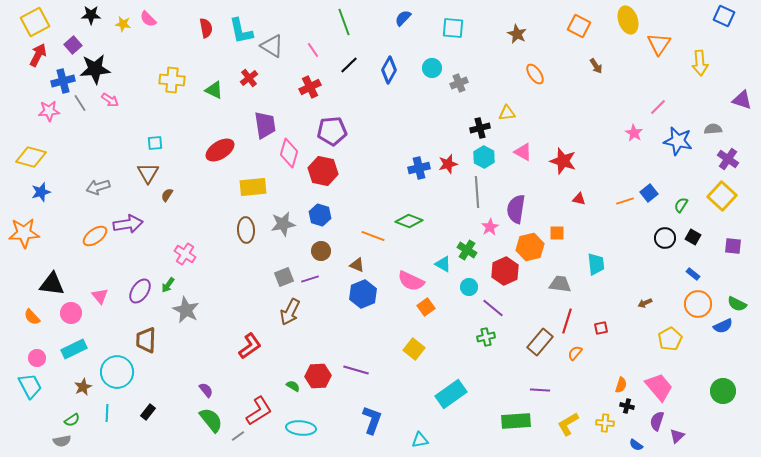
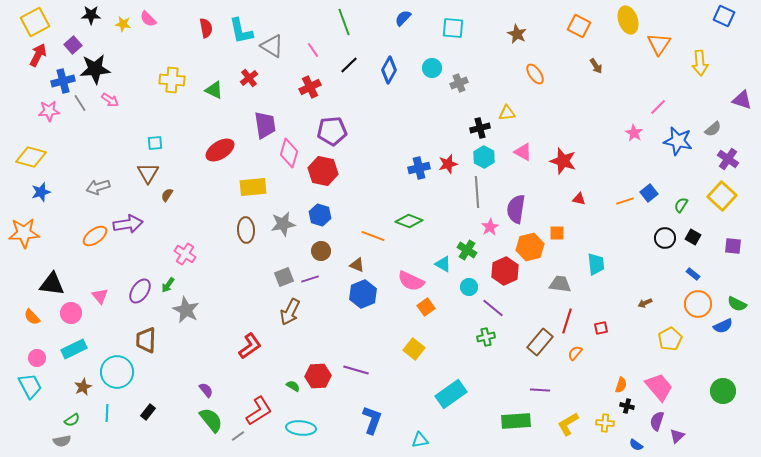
gray semicircle at (713, 129): rotated 144 degrees clockwise
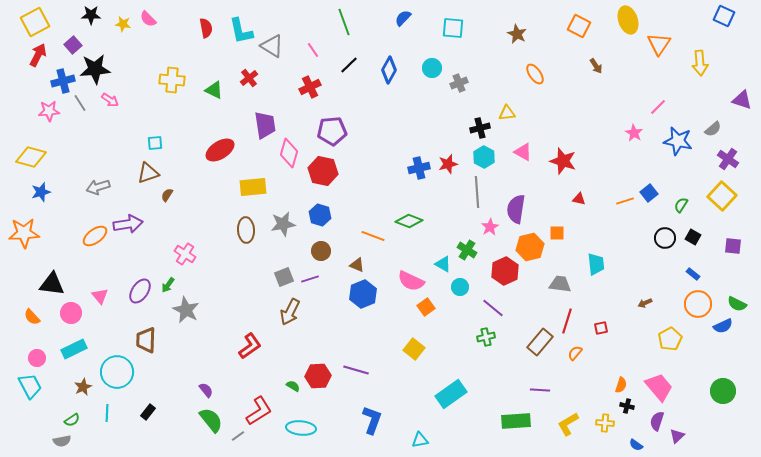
brown triangle at (148, 173): rotated 40 degrees clockwise
cyan circle at (469, 287): moved 9 px left
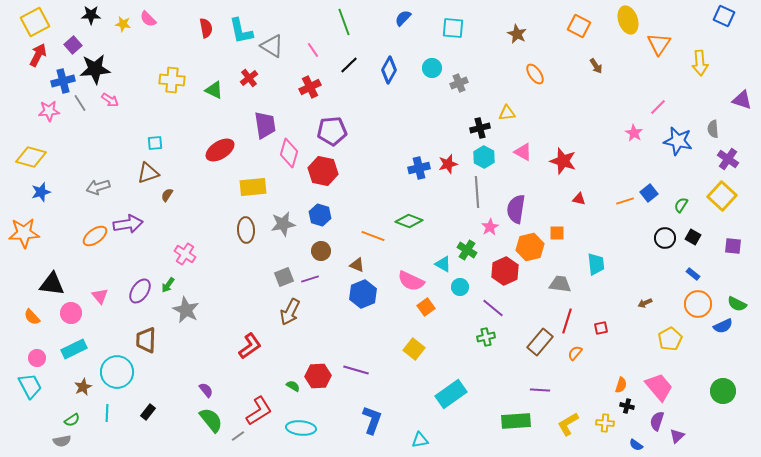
gray semicircle at (713, 129): rotated 126 degrees clockwise
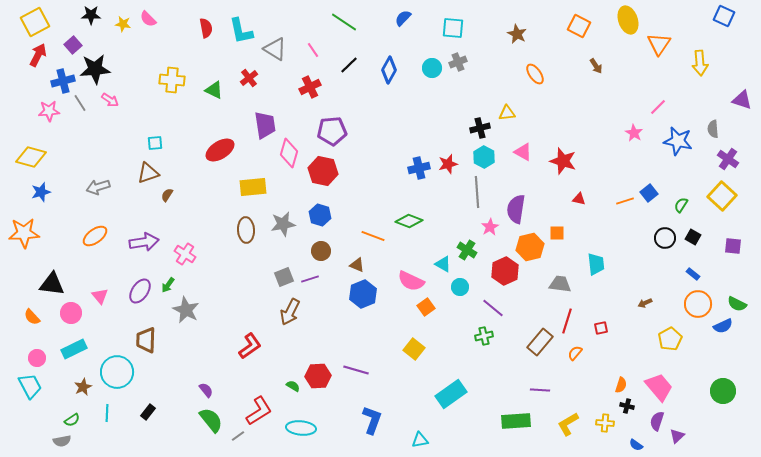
green line at (344, 22): rotated 36 degrees counterclockwise
gray triangle at (272, 46): moved 3 px right, 3 px down
gray cross at (459, 83): moved 1 px left, 21 px up
purple arrow at (128, 224): moved 16 px right, 18 px down
green cross at (486, 337): moved 2 px left, 1 px up
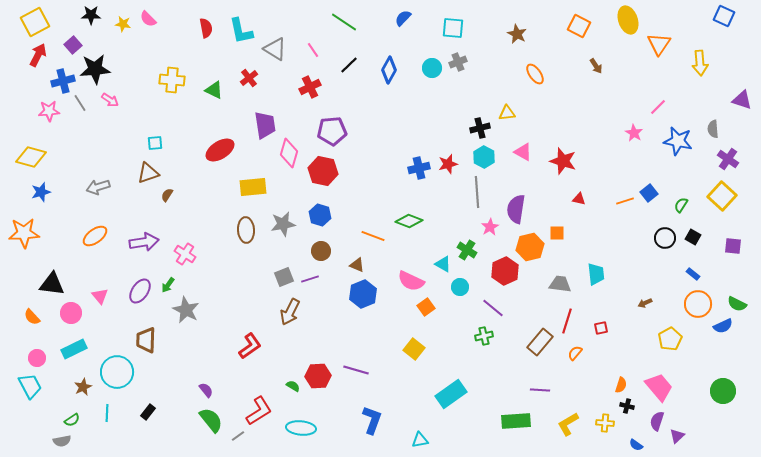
cyan trapezoid at (596, 264): moved 10 px down
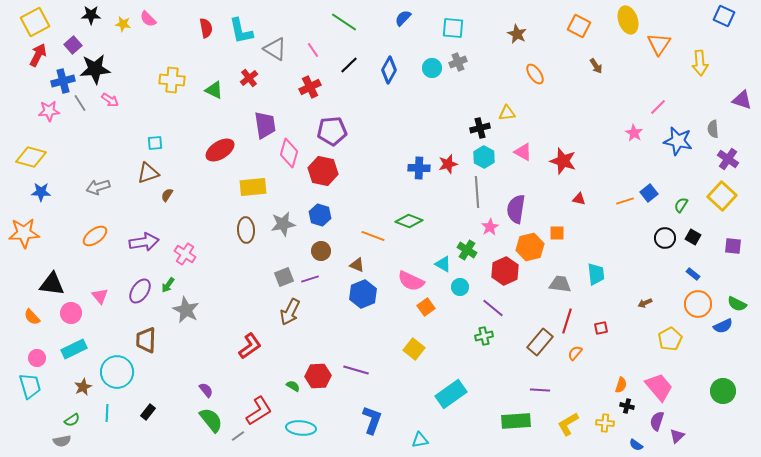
blue cross at (419, 168): rotated 15 degrees clockwise
blue star at (41, 192): rotated 18 degrees clockwise
cyan trapezoid at (30, 386): rotated 12 degrees clockwise
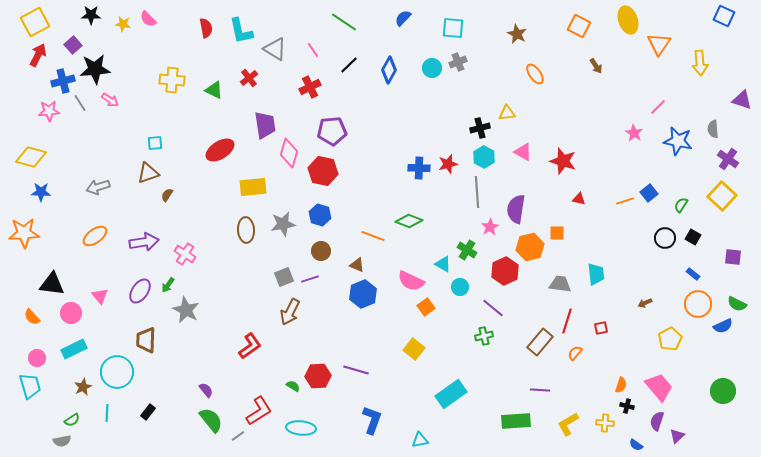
purple square at (733, 246): moved 11 px down
